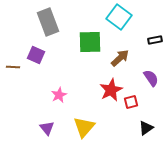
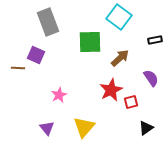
brown line: moved 5 px right, 1 px down
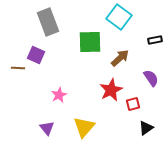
red square: moved 2 px right, 2 px down
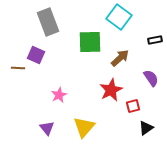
red square: moved 2 px down
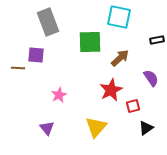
cyan square: rotated 25 degrees counterclockwise
black rectangle: moved 2 px right
purple square: rotated 18 degrees counterclockwise
yellow triangle: moved 12 px right
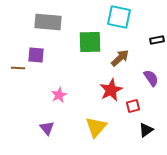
gray rectangle: rotated 64 degrees counterclockwise
black triangle: moved 2 px down
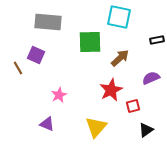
purple square: rotated 18 degrees clockwise
brown line: rotated 56 degrees clockwise
purple semicircle: rotated 78 degrees counterclockwise
purple triangle: moved 4 px up; rotated 28 degrees counterclockwise
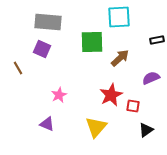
cyan square: rotated 15 degrees counterclockwise
green square: moved 2 px right
purple square: moved 6 px right, 6 px up
red star: moved 5 px down
red square: rotated 24 degrees clockwise
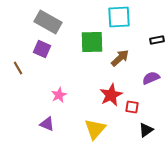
gray rectangle: rotated 24 degrees clockwise
red square: moved 1 px left, 1 px down
yellow triangle: moved 1 px left, 2 px down
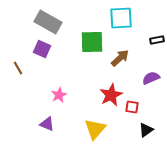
cyan square: moved 2 px right, 1 px down
